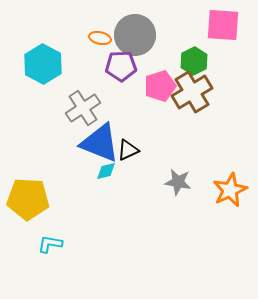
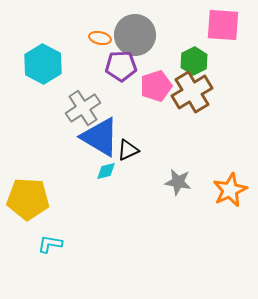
pink pentagon: moved 4 px left
blue triangle: moved 6 px up; rotated 9 degrees clockwise
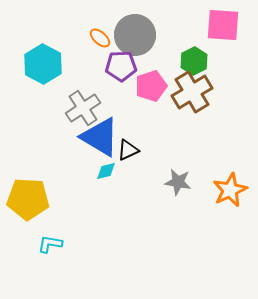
orange ellipse: rotated 30 degrees clockwise
pink pentagon: moved 5 px left
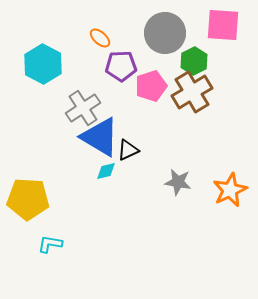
gray circle: moved 30 px right, 2 px up
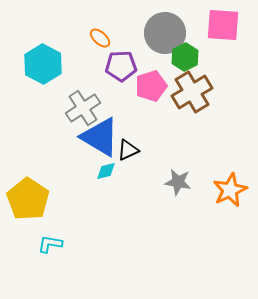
green hexagon: moved 9 px left, 4 px up
yellow pentagon: rotated 30 degrees clockwise
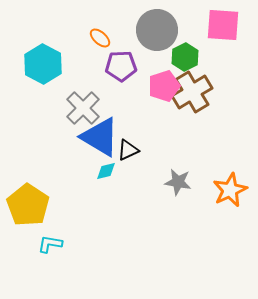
gray circle: moved 8 px left, 3 px up
pink pentagon: moved 13 px right
gray cross: rotated 12 degrees counterclockwise
yellow pentagon: moved 6 px down
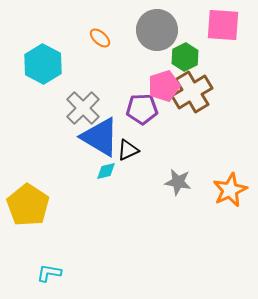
purple pentagon: moved 21 px right, 43 px down
cyan L-shape: moved 1 px left, 29 px down
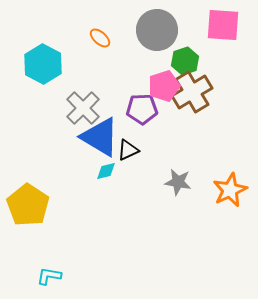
green hexagon: moved 4 px down; rotated 8 degrees clockwise
cyan L-shape: moved 3 px down
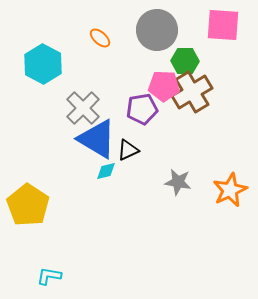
green hexagon: rotated 20 degrees clockwise
pink pentagon: rotated 20 degrees clockwise
purple pentagon: rotated 8 degrees counterclockwise
blue triangle: moved 3 px left, 2 px down
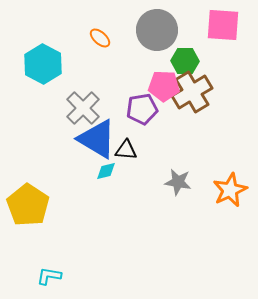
black triangle: moved 2 px left; rotated 30 degrees clockwise
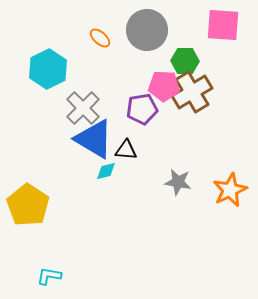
gray circle: moved 10 px left
cyan hexagon: moved 5 px right, 5 px down; rotated 6 degrees clockwise
blue triangle: moved 3 px left
